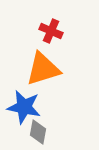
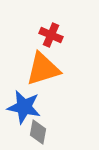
red cross: moved 4 px down
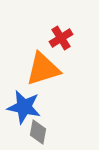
red cross: moved 10 px right, 3 px down; rotated 35 degrees clockwise
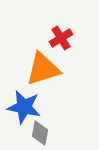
gray diamond: moved 2 px right, 1 px down
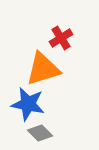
blue star: moved 4 px right, 3 px up
gray diamond: rotated 55 degrees counterclockwise
